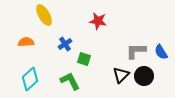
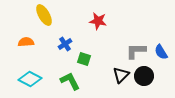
cyan diamond: rotated 70 degrees clockwise
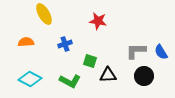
yellow ellipse: moved 1 px up
blue cross: rotated 16 degrees clockwise
green square: moved 6 px right, 2 px down
black triangle: moved 13 px left; rotated 42 degrees clockwise
green L-shape: rotated 145 degrees clockwise
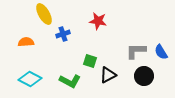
blue cross: moved 2 px left, 10 px up
black triangle: rotated 24 degrees counterclockwise
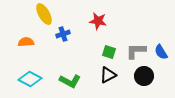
green square: moved 19 px right, 9 px up
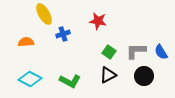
green square: rotated 16 degrees clockwise
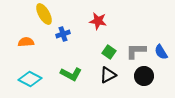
green L-shape: moved 1 px right, 7 px up
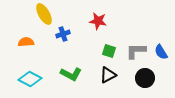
green square: moved 1 px up; rotated 16 degrees counterclockwise
black circle: moved 1 px right, 2 px down
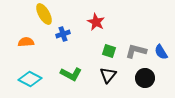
red star: moved 2 px left, 1 px down; rotated 18 degrees clockwise
gray L-shape: rotated 15 degrees clockwise
black triangle: rotated 24 degrees counterclockwise
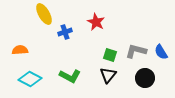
blue cross: moved 2 px right, 2 px up
orange semicircle: moved 6 px left, 8 px down
green square: moved 1 px right, 4 px down
green L-shape: moved 1 px left, 2 px down
